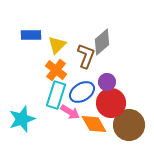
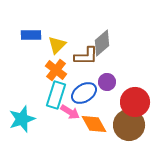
gray diamond: moved 1 px down
brown L-shape: rotated 70 degrees clockwise
blue ellipse: moved 2 px right, 1 px down
red circle: moved 24 px right, 1 px up
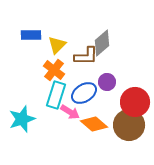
orange cross: moved 2 px left
orange diamond: rotated 20 degrees counterclockwise
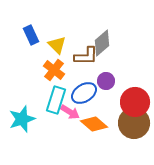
blue rectangle: rotated 66 degrees clockwise
yellow triangle: rotated 30 degrees counterclockwise
purple circle: moved 1 px left, 1 px up
cyan rectangle: moved 5 px down
brown circle: moved 5 px right, 2 px up
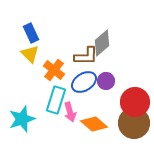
blue rectangle: moved 2 px up
yellow triangle: moved 27 px left, 9 px down
blue ellipse: moved 11 px up
pink arrow: rotated 42 degrees clockwise
